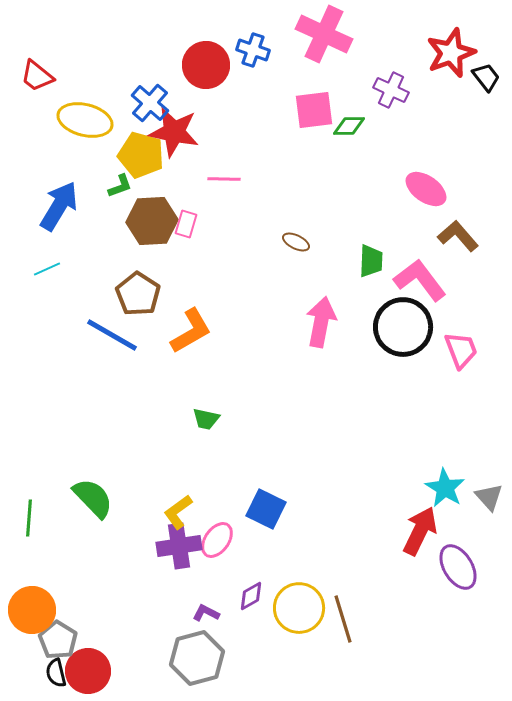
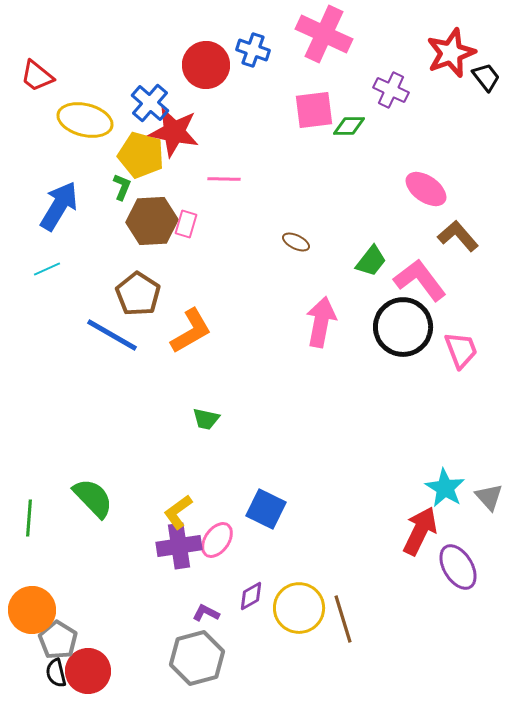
green L-shape at (120, 186): moved 2 px right, 1 px down; rotated 48 degrees counterclockwise
green trapezoid at (371, 261): rotated 36 degrees clockwise
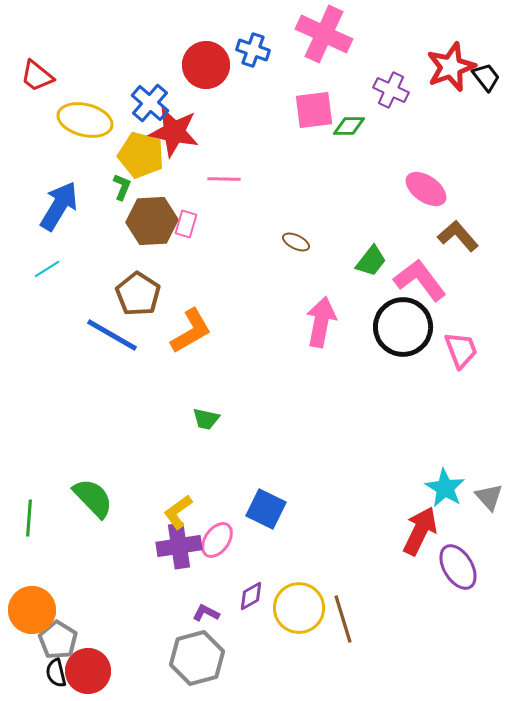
red star at (451, 53): moved 14 px down
cyan line at (47, 269): rotated 8 degrees counterclockwise
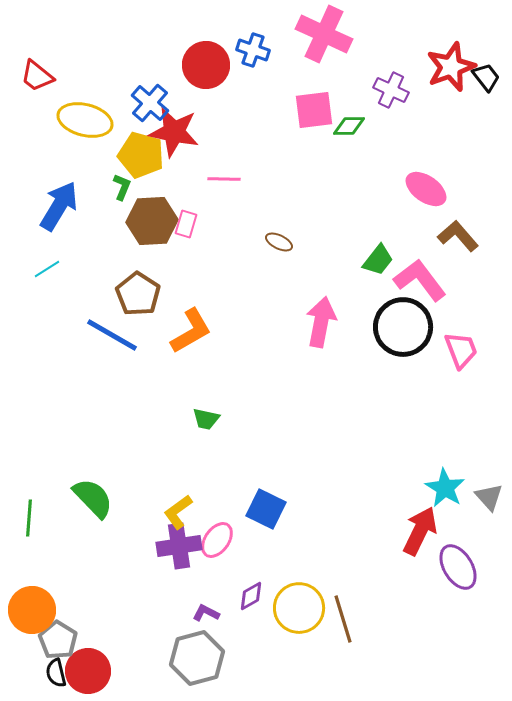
brown ellipse at (296, 242): moved 17 px left
green trapezoid at (371, 261): moved 7 px right, 1 px up
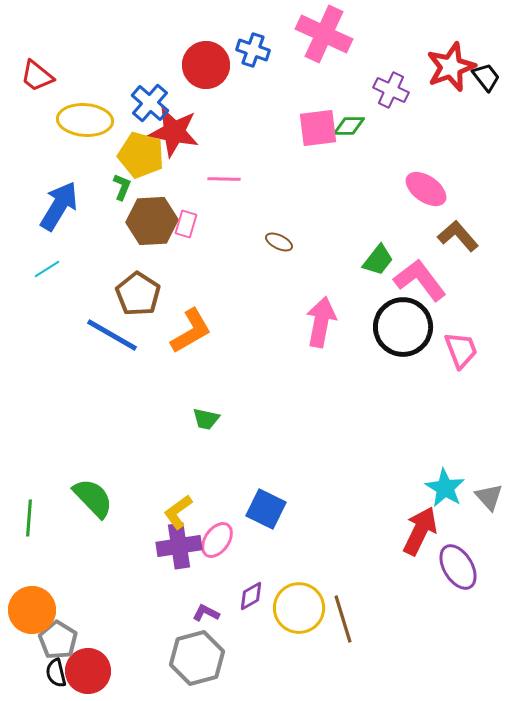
pink square at (314, 110): moved 4 px right, 18 px down
yellow ellipse at (85, 120): rotated 10 degrees counterclockwise
